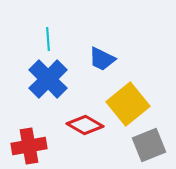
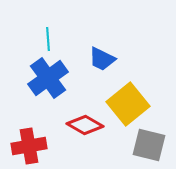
blue cross: moved 1 px up; rotated 9 degrees clockwise
gray square: rotated 36 degrees clockwise
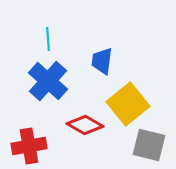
blue trapezoid: moved 2 px down; rotated 72 degrees clockwise
blue cross: moved 3 px down; rotated 12 degrees counterclockwise
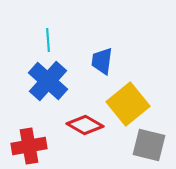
cyan line: moved 1 px down
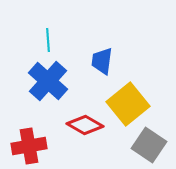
gray square: rotated 20 degrees clockwise
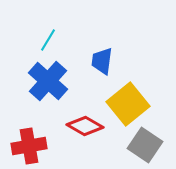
cyan line: rotated 35 degrees clockwise
red diamond: moved 1 px down
gray square: moved 4 px left
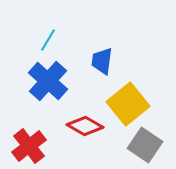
red cross: rotated 28 degrees counterclockwise
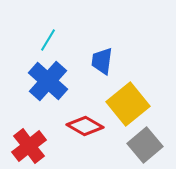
gray square: rotated 16 degrees clockwise
